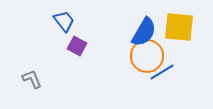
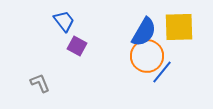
yellow square: rotated 8 degrees counterclockwise
blue line: rotated 20 degrees counterclockwise
gray L-shape: moved 8 px right, 4 px down
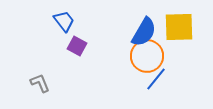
blue line: moved 6 px left, 7 px down
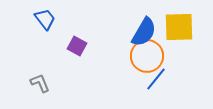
blue trapezoid: moved 19 px left, 2 px up
